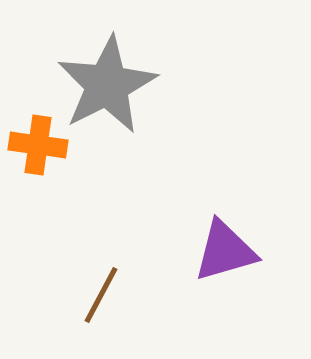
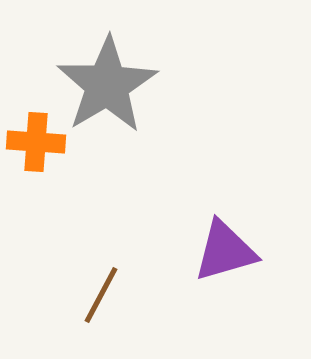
gray star: rotated 4 degrees counterclockwise
orange cross: moved 2 px left, 3 px up; rotated 4 degrees counterclockwise
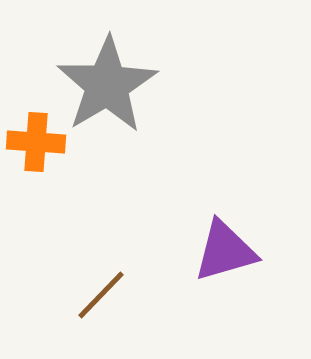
brown line: rotated 16 degrees clockwise
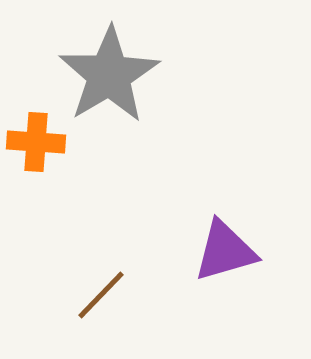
gray star: moved 2 px right, 10 px up
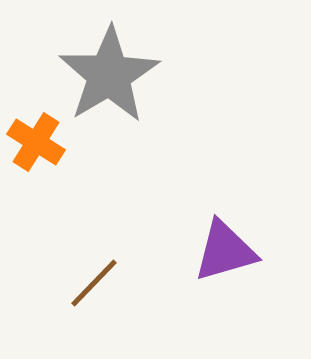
orange cross: rotated 28 degrees clockwise
brown line: moved 7 px left, 12 px up
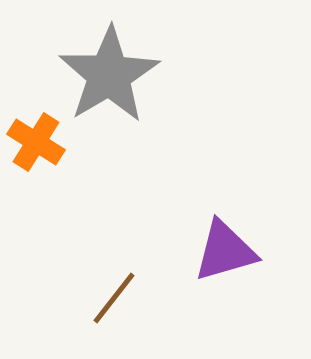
brown line: moved 20 px right, 15 px down; rotated 6 degrees counterclockwise
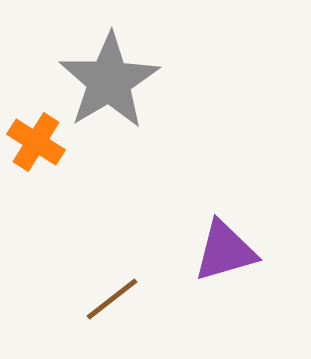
gray star: moved 6 px down
brown line: moved 2 px left, 1 px down; rotated 14 degrees clockwise
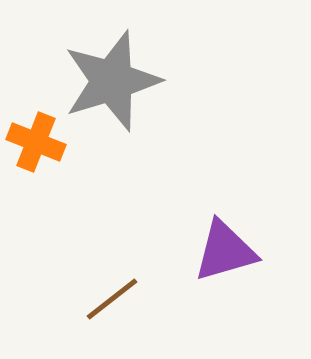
gray star: moved 3 px right; rotated 14 degrees clockwise
orange cross: rotated 10 degrees counterclockwise
